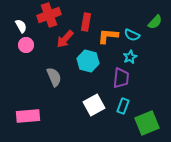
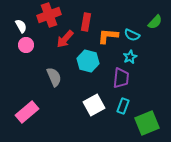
pink rectangle: moved 1 px left, 4 px up; rotated 35 degrees counterclockwise
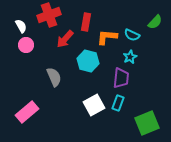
orange L-shape: moved 1 px left, 1 px down
cyan rectangle: moved 5 px left, 3 px up
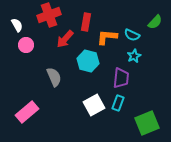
white semicircle: moved 4 px left, 1 px up
cyan star: moved 4 px right, 1 px up
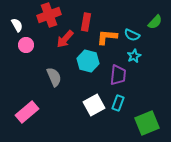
purple trapezoid: moved 3 px left, 3 px up
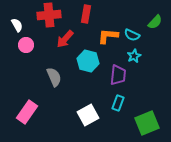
red cross: rotated 15 degrees clockwise
red rectangle: moved 8 px up
orange L-shape: moved 1 px right, 1 px up
white square: moved 6 px left, 10 px down
pink rectangle: rotated 15 degrees counterclockwise
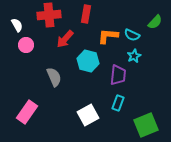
green square: moved 1 px left, 2 px down
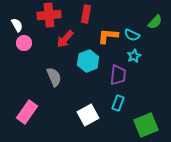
pink circle: moved 2 px left, 2 px up
cyan hexagon: rotated 25 degrees clockwise
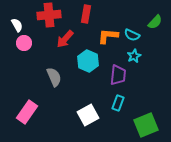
cyan hexagon: rotated 15 degrees counterclockwise
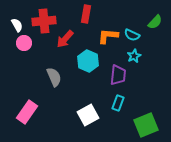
red cross: moved 5 px left, 6 px down
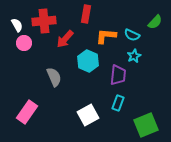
orange L-shape: moved 2 px left
